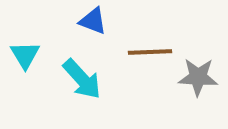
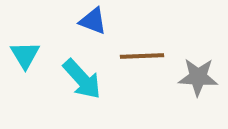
brown line: moved 8 px left, 4 px down
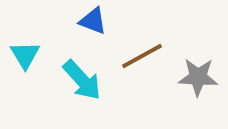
brown line: rotated 27 degrees counterclockwise
cyan arrow: moved 1 px down
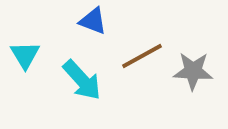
gray star: moved 5 px left, 6 px up
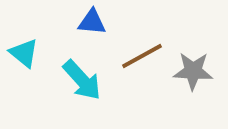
blue triangle: moved 1 px left, 1 px down; rotated 16 degrees counterclockwise
cyan triangle: moved 1 px left, 2 px up; rotated 20 degrees counterclockwise
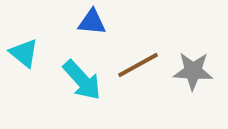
brown line: moved 4 px left, 9 px down
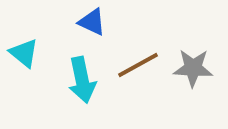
blue triangle: rotated 20 degrees clockwise
gray star: moved 3 px up
cyan arrow: rotated 30 degrees clockwise
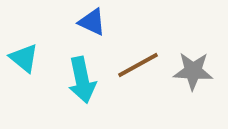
cyan triangle: moved 5 px down
gray star: moved 3 px down
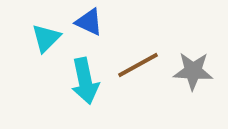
blue triangle: moved 3 px left
cyan triangle: moved 22 px right, 20 px up; rotated 36 degrees clockwise
cyan arrow: moved 3 px right, 1 px down
